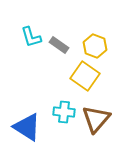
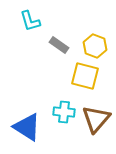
cyan L-shape: moved 1 px left, 16 px up
yellow square: rotated 20 degrees counterclockwise
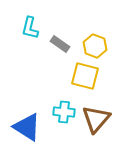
cyan L-shape: moved 7 px down; rotated 30 degrees clockwise
gray rectangle: moved 1 px right, 1 px up
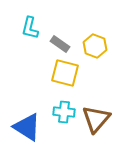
yellow square: moved 20 px left, 3 px up
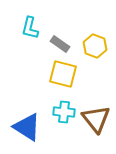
yellow square: moved 2 px left, 1 px down
brown triangle: rotated 20 degrees counterclockwise
